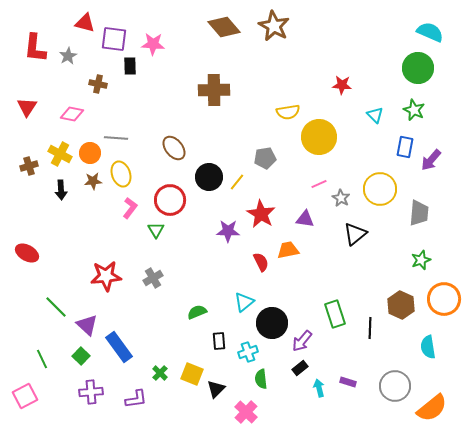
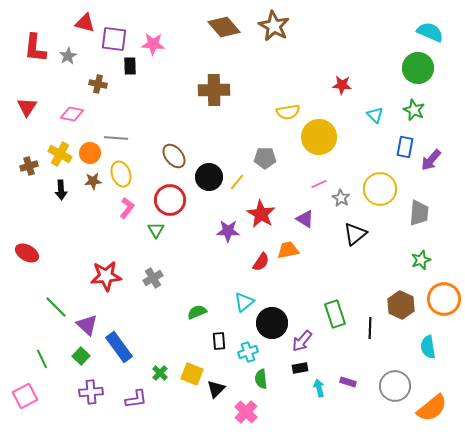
brown ellipse at (174, 148): moved 8 px down
gray pentagon at (265, 158): rotated 10 degrees clockwise
pink L-shape at (130, 208): moved 3 px left
purple triangle at (305, 219): rotated 24 degrees clockwise
red semicircle at (261, 262): rotated 60 degrees clockwise
black rectangle at (300, 368): rotated 28 degrees clockwise
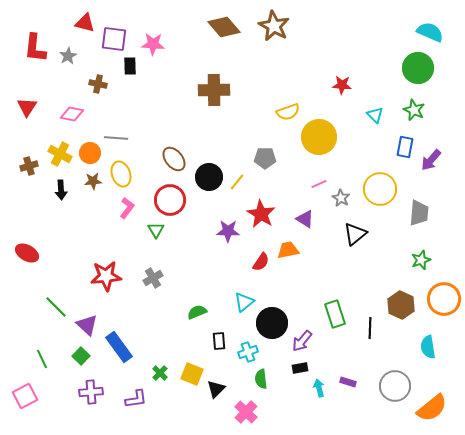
yellow semicircle at (288, 112): rotated 10 degrees counterclockwise
brown ellipse at (174, 156): moved 3 px down
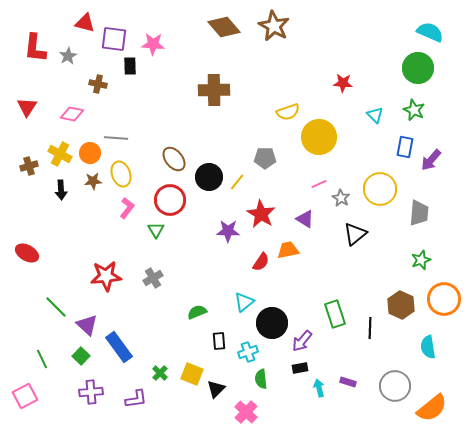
red star at (342, 85): moved 1 px right, 2 px up
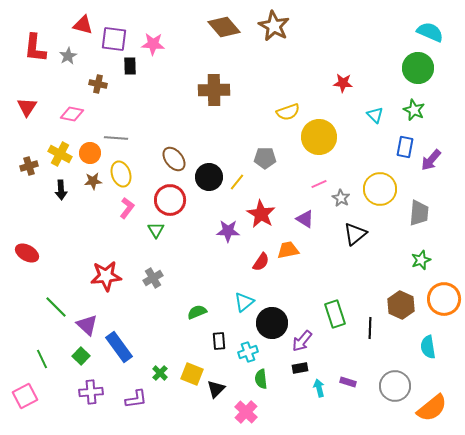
red triangle at (85, 23): moved 2 px left, 2 px down
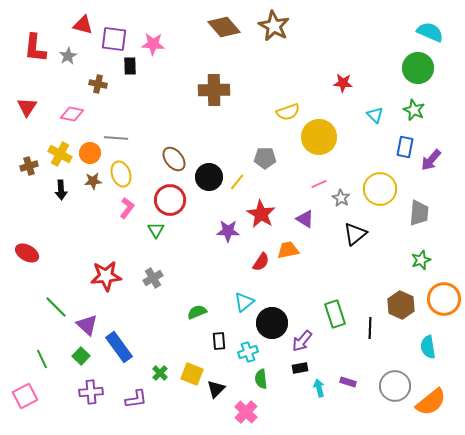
orange semicircle at (432, 408): moved 1 px left, 6 px up
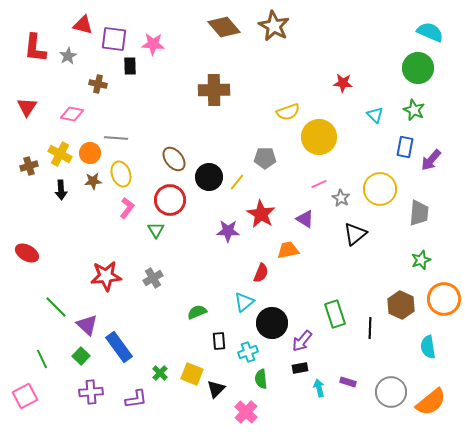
red semicircle at (261, 262): moved 11 px down; rotated 12 degrees counterclockwise
gray circle at (395, 386): moved 4 px left, 6 px down
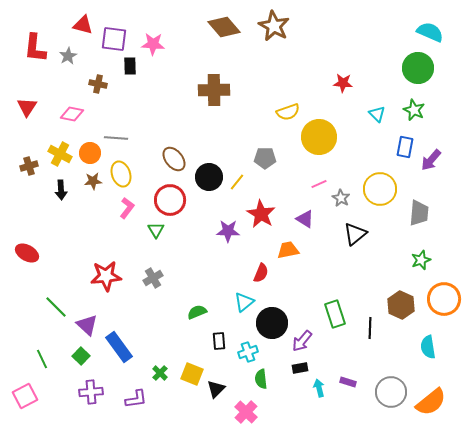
cyan triangle at (375, 115): moved 2 px right, 1 px up
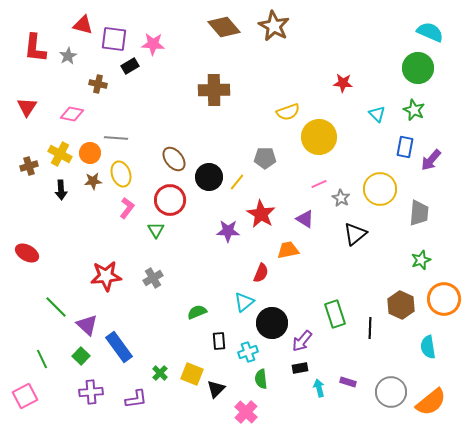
black rectangle at (130, 66): rotated 60 degrees clockwise
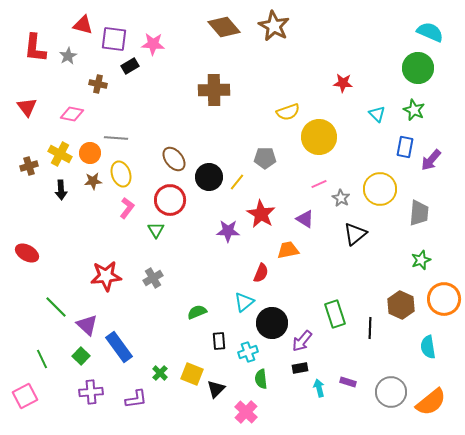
red triangle at (27, 107): rotated 10 degrees counterclockwise
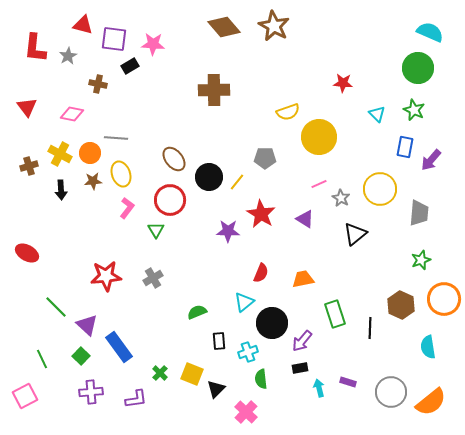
orange trapezoid at (288, 250): moved 15 px right, 29 px down
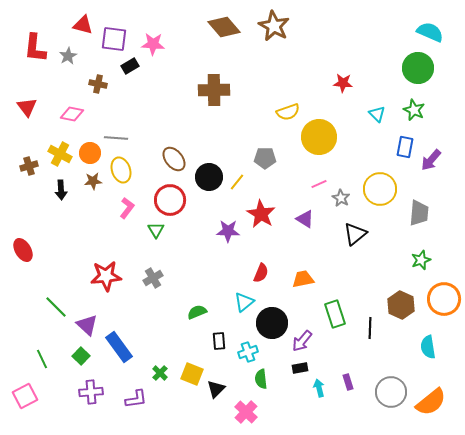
yellow ellipse at (121, 174): moved 4 px up
red ellipse at (27, 253): moved 4 px left, 3 px up; rotated 30 degrees clockwise
purple rectangle at (348, 382): rotated 56 degrees clockwise
